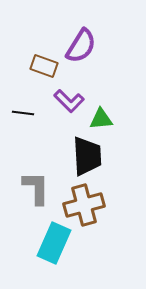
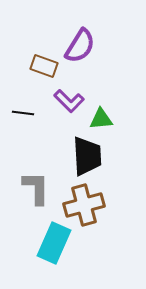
purple semicircle: moved 1 px left
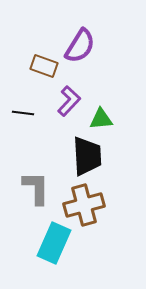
purple L-shape: rotated 92 degrees counterclockwise
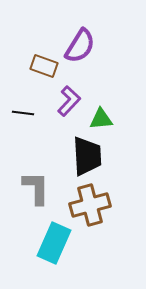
brown cross: moved 6 px right
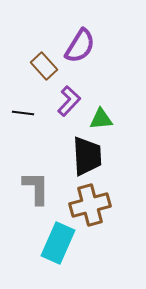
brown rectangle: rotated 28 degrees clockwise
cyan rectangle: moved 4 px right
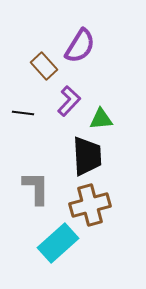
cyan rectangle: rotated 24 degrees clockwise
